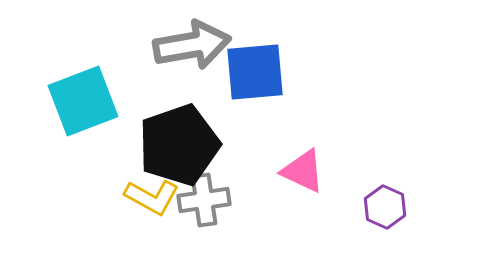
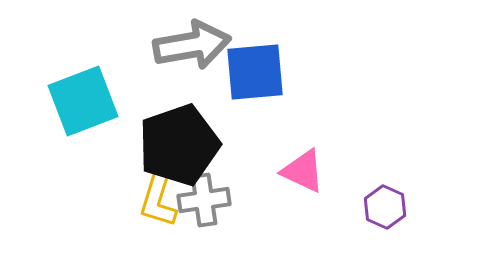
yellow L-shape: moved 6 px right, 4 px down; rotated 78 degrees clockwise
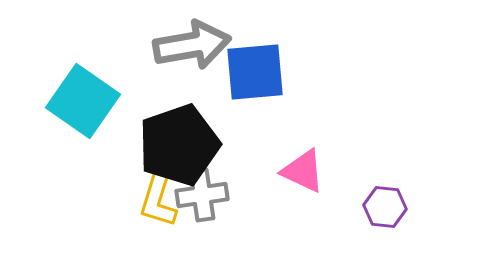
cyan square: rotated 34 degrees counterclockwise
gray cross: moved 2 px left, 5 px up
purple hexagon: rotated 18 degrees counterclockwise
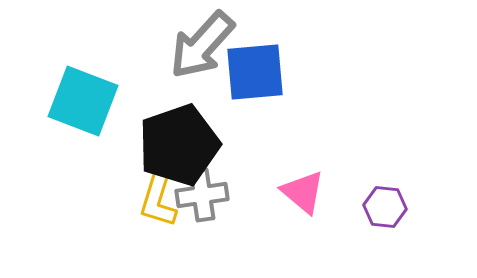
gray arrow: moved 10 px right; rotated 142 degrees clockwise
cyan square: rotated 14 degrees counterclockwise
pink triangle: moved 21 px down; rotated 15 degrees clockwise
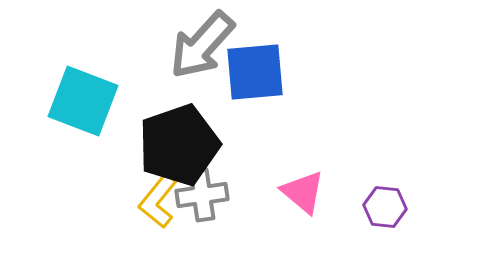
yellow L-shape: rotated 22 degrees clockwise
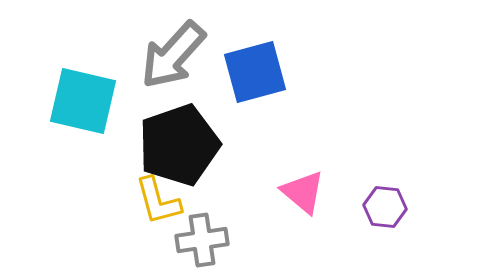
gray arrow: moved 29 px left, 10 px down
blue square: rotated 10 degrees counterclockwise
cyan square: rotated 8 degrees counterclockwise
gray cross: moved 45 px down
yellow L-shape: rotated 54 degrees counterclockwise
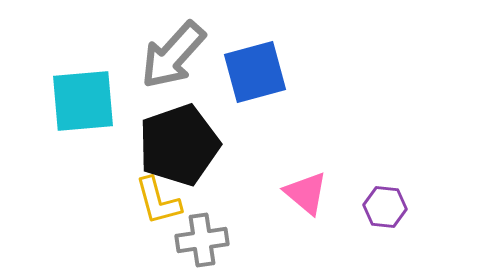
cyan square: rotated 18 degrees counterclockwise
pink triangle: moved 3 px right, 1 px down
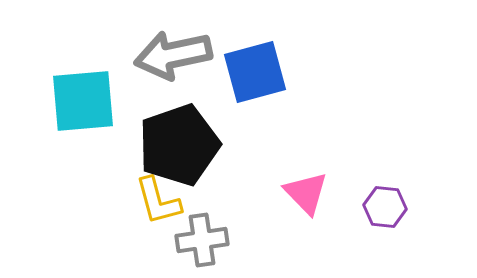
gray arrow: rotated 36 degrees clockwise
pink triangle: rotated 6 degrees clockwise
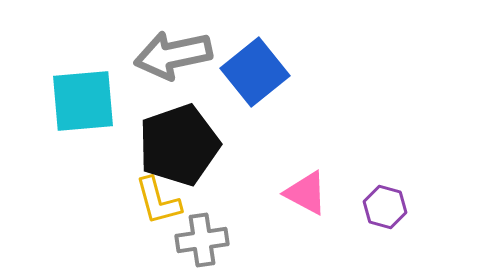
blue square: rotated 24 degrees counterclockwise
pink triangle: rotated 18 degrees counterclockwise
purple hexagon: rotated 9 degrees clockwise
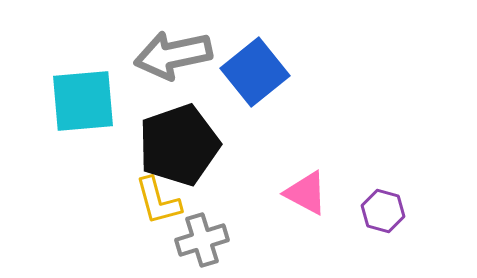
purple hexagon: moved 2 px left, 4 px down
gray cross: rotated 9 degrees counterclockwise
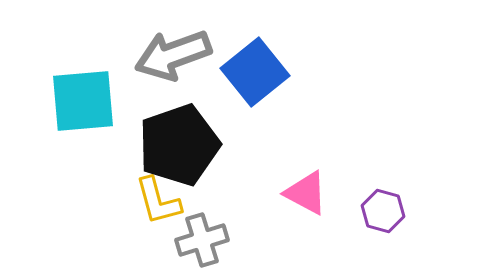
gray arrow: rotated 8 degrees counterclockwise
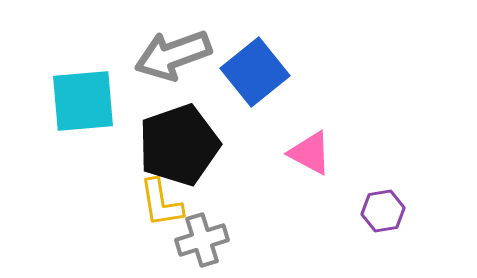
pink triangle: moved 4 px right, 40 px up
yellow L-shape: moved 3 px right, 2 px down; rotated 6 degrees clockwise
purple hexagon: rotated 24 degrees counterclockwise
